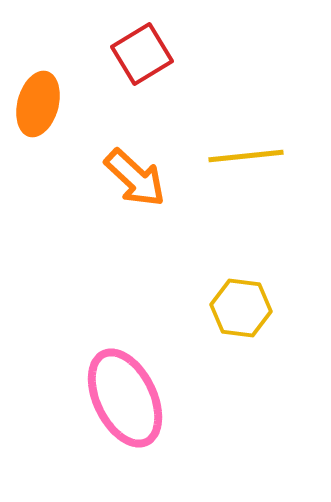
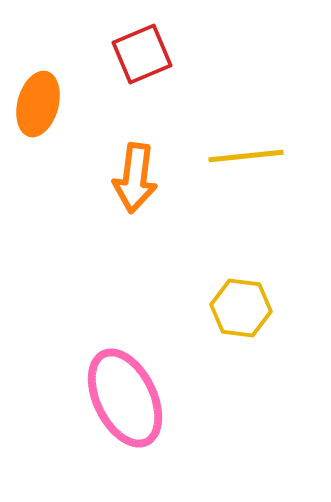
red square: rotated 8 degrees clockwise
orange arrow: rotated 54 degrees clockwise
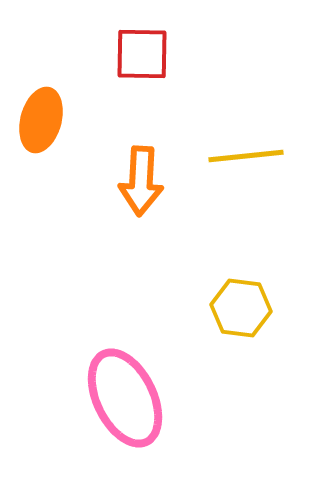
red square: rotated 24 degrees clockwise
orange ellipse: moved 3 px right, 16 px down
orange arrow: moved 6 px right, 3 px down; rotated 4 degrees counterclockwise
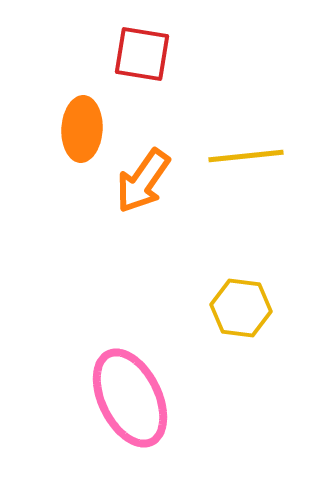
red square: rotated 8 degrees clockwise
orange ellipse: moved 41 px right, 9 px down; rotated 12 degrees counterclockwise
orange arrow: moved 2 px right; rotated 32 degrees clockwise
pink ellipse: moved 5 px right
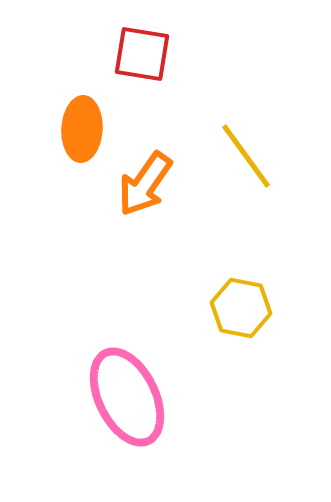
yellow line: rotated 60 degrees clockwise
orange arrow: moved 2 px right, 3 px down
yellow hexagon: rotated 4 degrees clockwise
pink ellipse: moved 3 px left, 1 px up
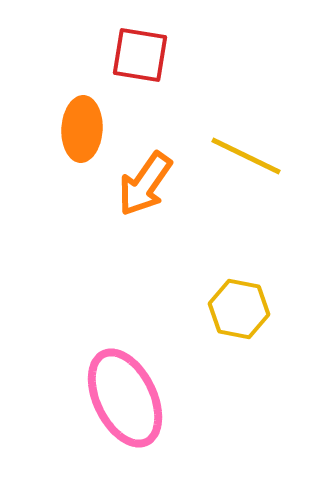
red square: moved 2 px left, 1 px down
yellow line: rotated 28 degrees counterclockwise
yellow hexagon: moved 2 px left, 1 px down
pink ellipse: moved 2 px left, 1 px down
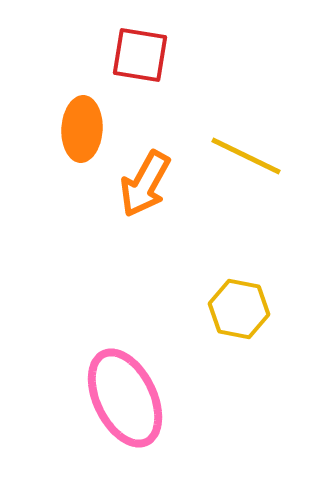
orange arrow: rotated 6 degrees counterclockwise
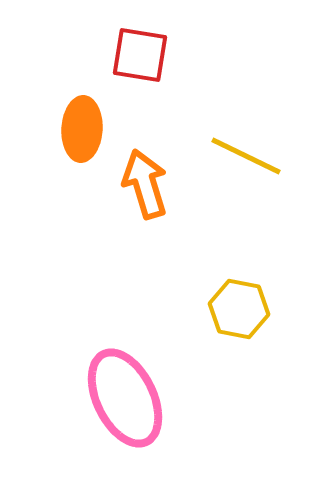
orange arrow: rotated 134 degrees clockwise
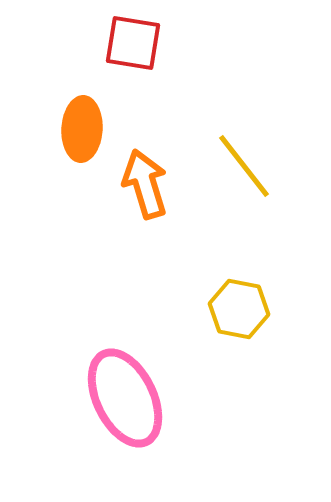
red square: moved 7 px left, 12 px up
yellow line: moved 2 px left, 10 px down; rotated 26 degrees clockwise
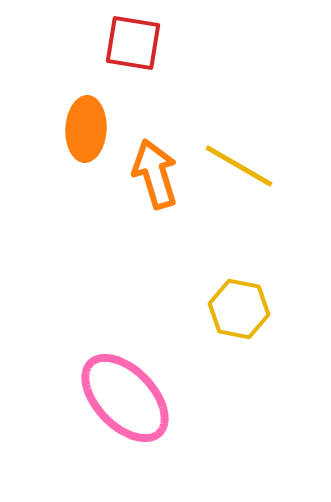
orange ellipse: moved 4 px right
yellow line: moved 5 px left; rotated 22 degrees counterclockwise
orange arrow: moved 10 px right, 10 px up
pink ellipse: rotated 18 degrees counterclockwise
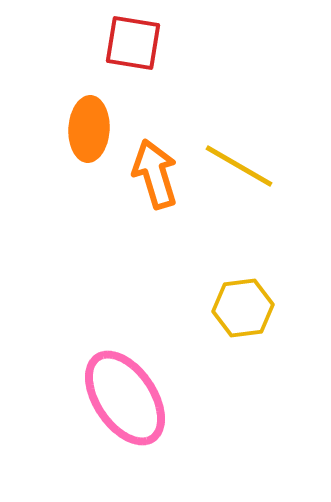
orange ellipse: moved 3 px right
yellow hexagon: moved 4 px right, 1 px up; rotated 18 degrees counterclockwise
pink ellipse: rotated 10 degrees clockwise
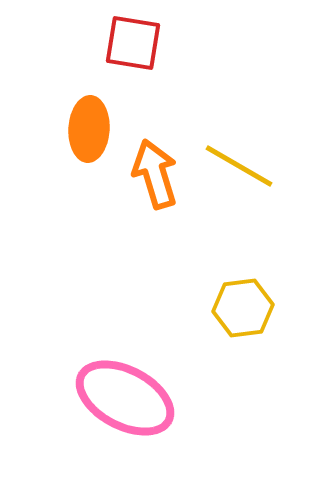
pink ellipse: rotated 28 degrees counterclockwise
